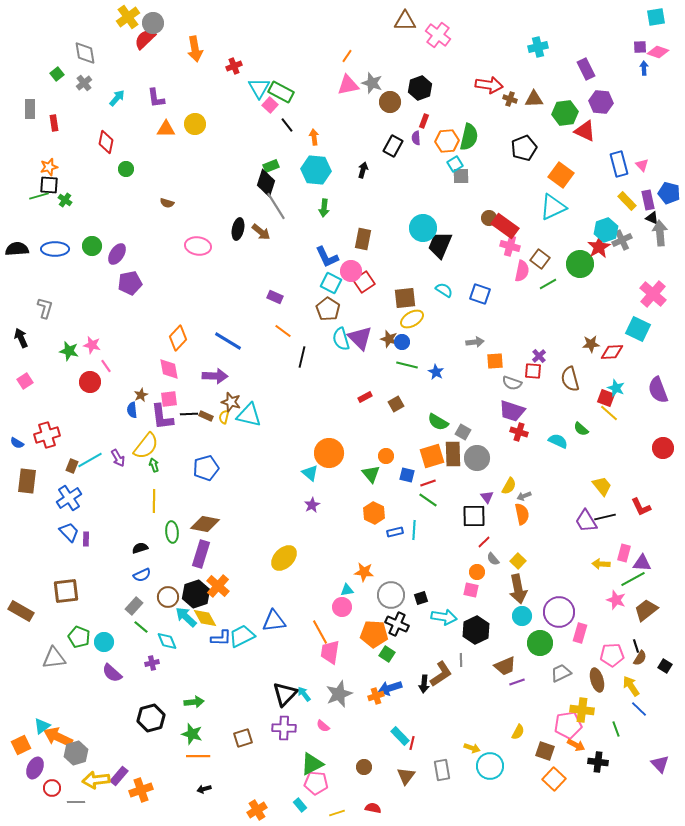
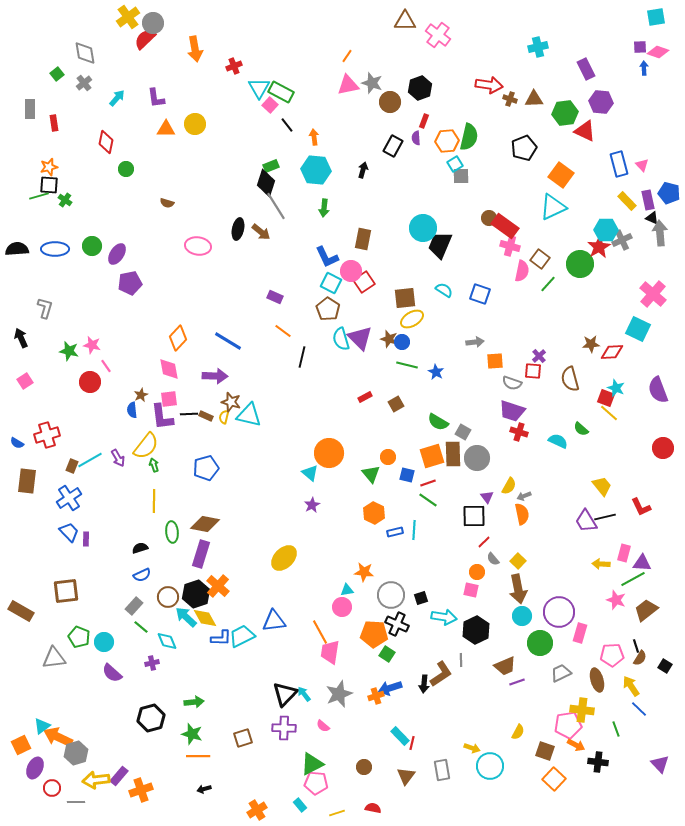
cyan hexagon at (606, 230): rotated 20 degrees clockwise
green line at (548, 284): rotated 18 degrees counterclockwise
orange circle at (386, 456): moved 2 px right, 1 px down
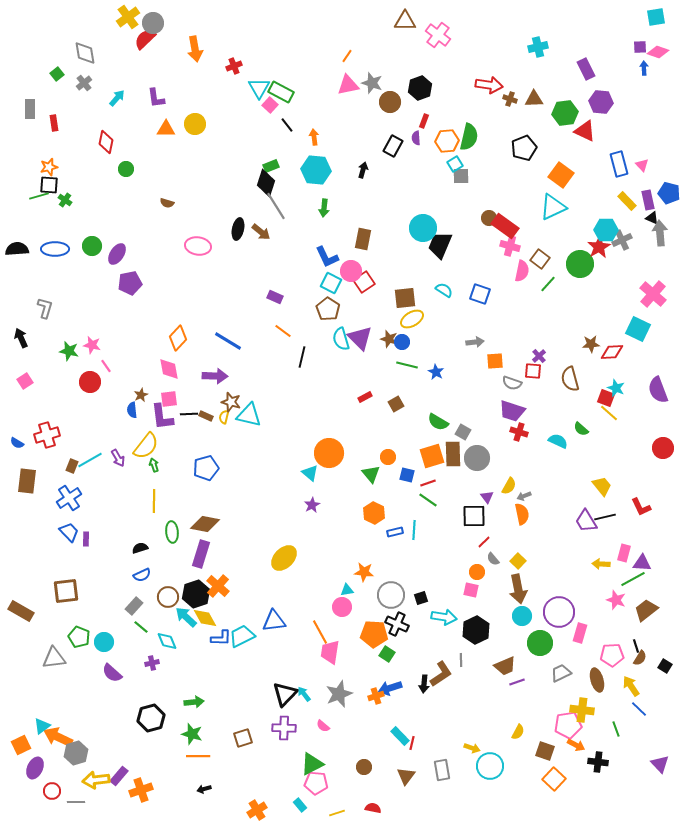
red circle at (52, 788): moved 3 px down
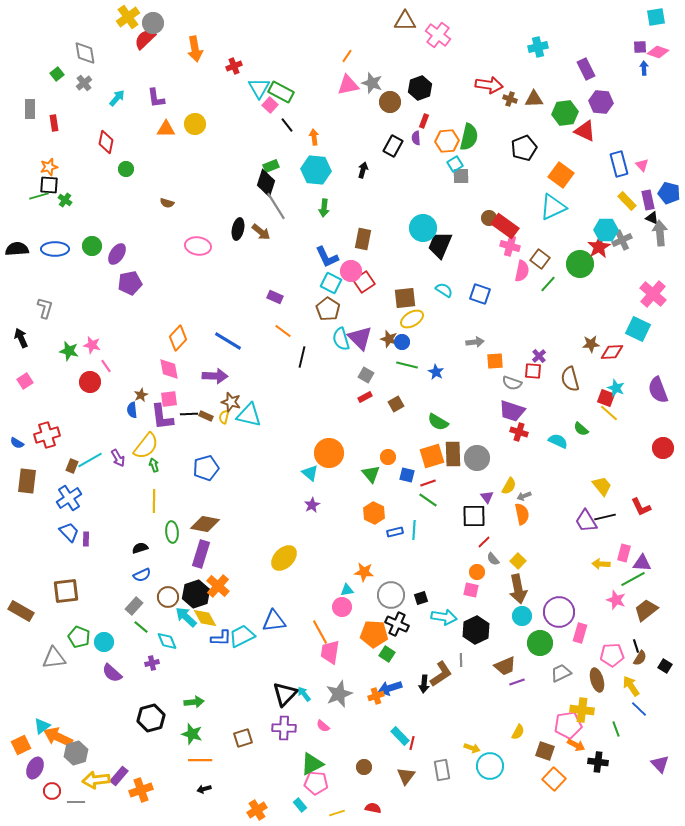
gray square at (463, 432): moved 97 px left, 57 px up
orange line at (198, 756): moved 2 px right, 4 px down
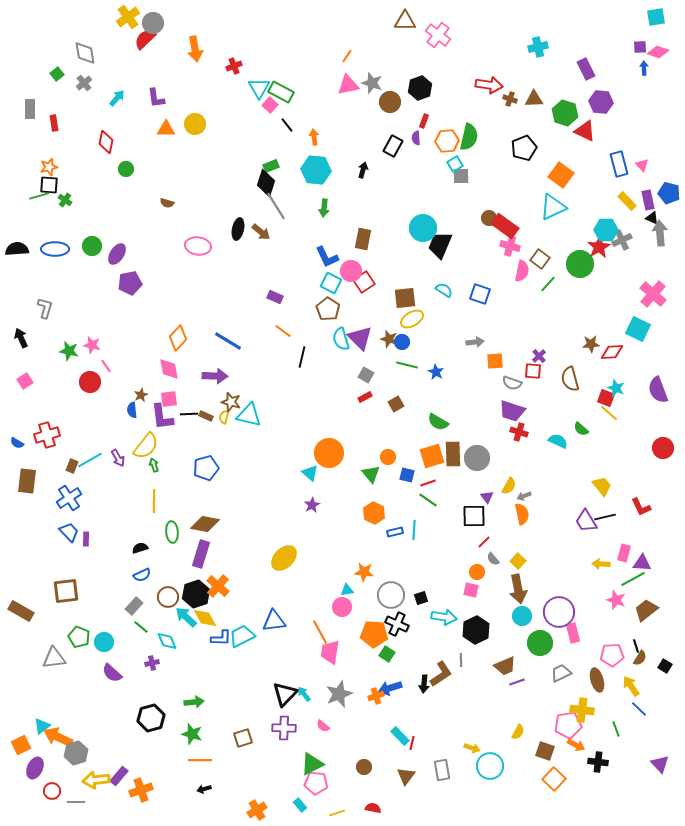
green hexagon at (565, 113): rotated 25 degrees clockwise
pink rectangle at (580, 633): moved 7 px left; rotated 30 degrees counterclockwise
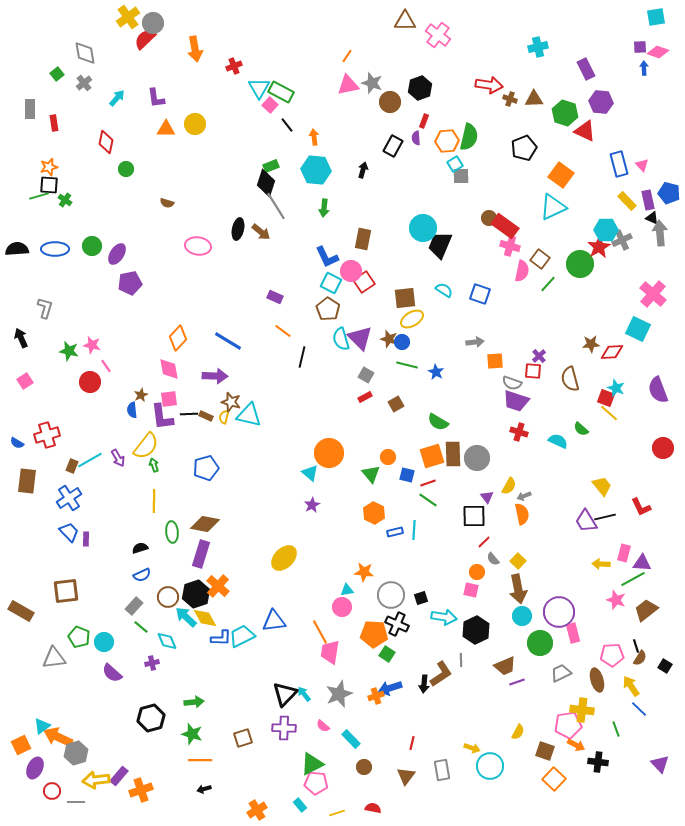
purple trapezoid at (512, 411): moved 4 px right, 10 px up
cyan rectangle at (400, 736): moved 49 px left, 3 px down
